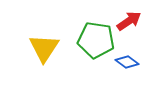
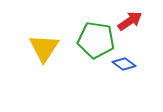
red arrow: moved 1 px right
blue diamond: moved 3 px left, 2 px down
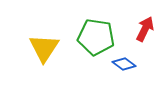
red arrow: moved 15 px right, 8 px down; rotated 30 degrees counterclockwise
green pentagon: moved 3 px up
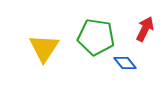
blue diamond: moved 1 px right, 1 px up; rotated 15 degrees clockwise
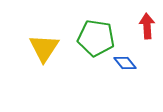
red arrow: moved 2 px right, 3 px up; rotated 30 degrees counterclockwise
green pentagon: moved 1 px down
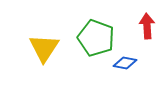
green pentagon: rotated 12 degrees clockwise
blue diamond: rotated 40 degrees counterclockwise
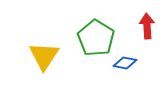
green pentagon: rotated 12 degrees clockwise
yellow triangle: moved 8 px down
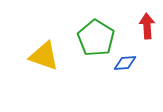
yellow triangle: rotated 44 degrees counterclockwise
blue diamond: rotated 15 degrees counterclockwise
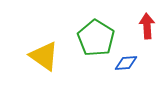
yellow triangle: rotated 16 degrees clockwise
blue diamond: moved 1 px right
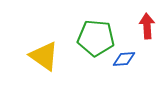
green pentagon: rotated 27 degrees counterclockwise
blue diamond: moved 2 px left, 4 px up
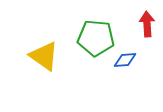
red arrow: moved 2 px up
blue diamond: moved 1 px right, 1 px down
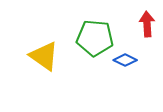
green pentagon: moved 1 px left
blue diamond: rotated 30 degrees clockwise
